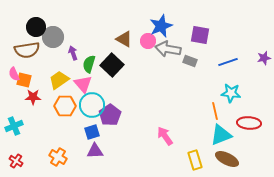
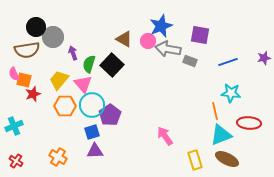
yellow trapezoid: rotated 15 degrees counterclockwise
red star: moved 3 px up; rotated 21 degrees counterclockwise
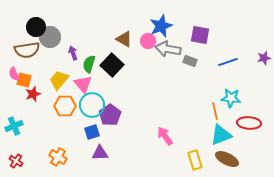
gray circle: moved 3 px left
cyan star: moved 5 px down
purple triangle: moved 5 px right, 2 px down
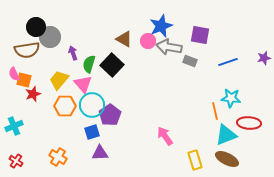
gray arrow: moved 1 px right, 2 px up
cyan triangle: moved 5 px right
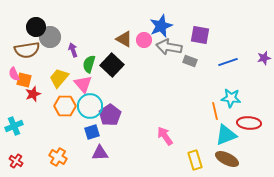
pink circle: moved 4 px left, 1 px up
purple arrow: moved 3 px up
yellow trapezoid: moved 2 px up
cyan circle: moved 2 px left, 1 px down
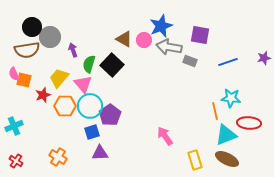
black circle: moved 4 px left
red star: moved 10 px right, 1 px down
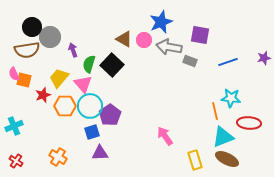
blue star: moved 4 px up
cyan triangle: moved 3 px left, 2 px down
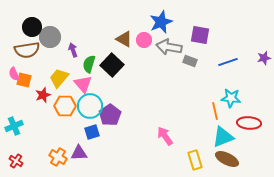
purple triangle: moved 21 px left
